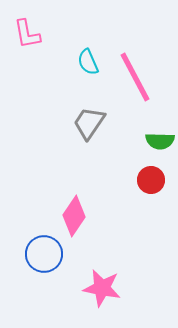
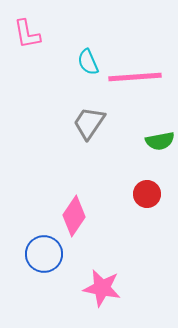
pink line: rotated 66 degrees counterclockwise
green semicircle: rotated 12 degrees counterclockwise
red circle: moved 4 px left, 14 px down
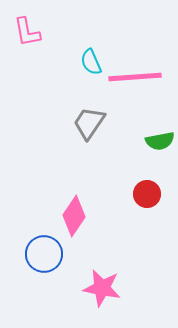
pink L-shape: moved 2 px up
cyan semicircle: moved 3 px right
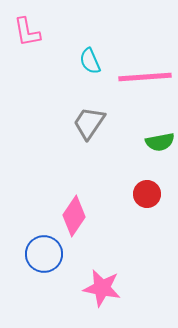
cyan semicircle: moved 1 px left, 1 px up
pink line: moved 10 px right
green semicircle: moved 1 px down
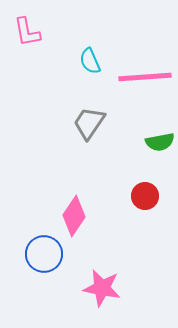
red circle: moved 2 px left, 2 px down
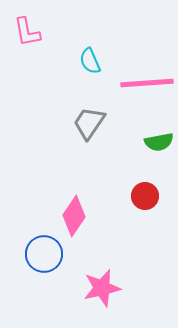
pink line: moved 2 px right, 6 px down
green semicircle: moved 1 px left
pink star: rotated 24 degrees counterclockwise
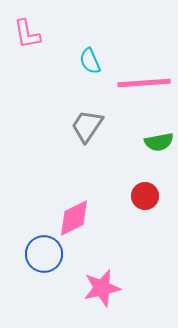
pink L-shape: moved 2 px down
pink line: moved 3 px left
gray trapezoid: moved 2 px left, 3 px down
pink diamond: moved 2 px down; rotated 30 degrees clockwise
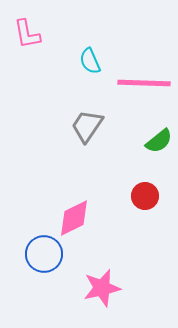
pink line: rotated 6 degrees clockwise
green semicircle: moved 1 px up; rotated 28 degrees counterclockwise
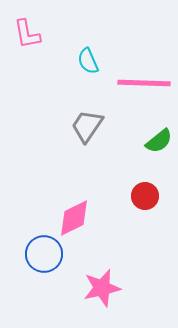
cyan semicircle: moved 2 px left
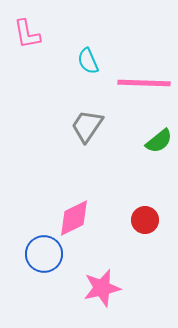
red circle: moved 24 px down
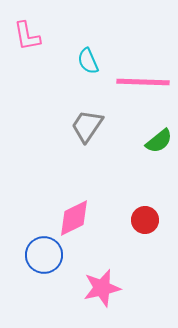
pink L-shape: moved 2 px down
pink line: moved 1 px left, 1 px up
blue circle: moved 1 px down
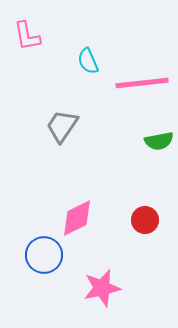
pink line: moved 1 px left, 1 px down; rotated 8 degrees counterclockwise
gray trapezoid: moved 25 px left
green semicircle: rotated 28 degrees clockwise
pink diamond: moved 3 px right
